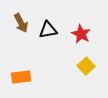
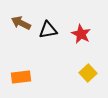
brown arrow: rotated 144 degrees clockwise
yellow square: moved 2 px right, 7 px down
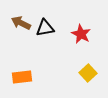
black triangle: moved 3 px left, 2 px up
orange rectangle: moved 1 px right
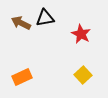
black triangle: moved 10 px up
yellow square: moved 5 px left, 2 px down
orange rectangle: rotated 18 degrees counterclockwise
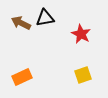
yellow square: rotated 24 degrees clockwise
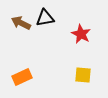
yellow square: rotated 24 degrees clockwise
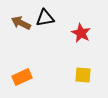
red star: moved 1 px up
